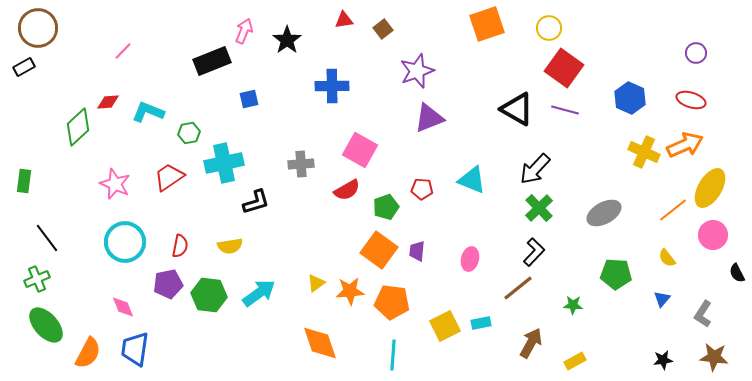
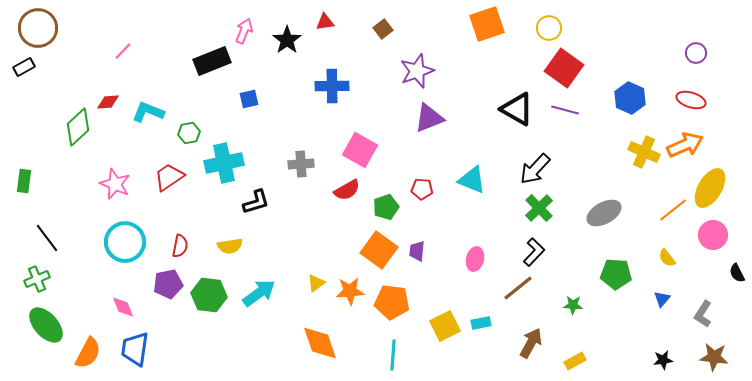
red triangle at (344, 20): moved 19 px left, 2 px down
pink ellipse at (470, 259): moved 5 px right
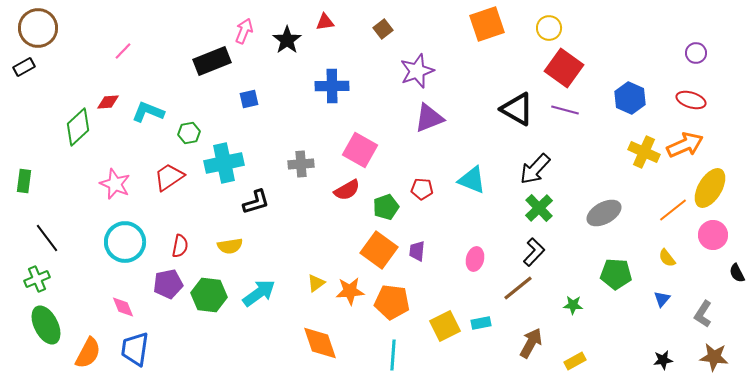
green ellipse at (46, 325): rotated 15 degrees clockwise
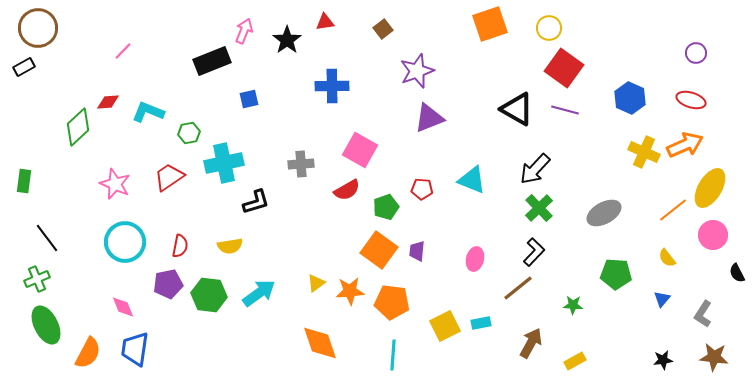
orange square at (487, 24): moved 3 px right
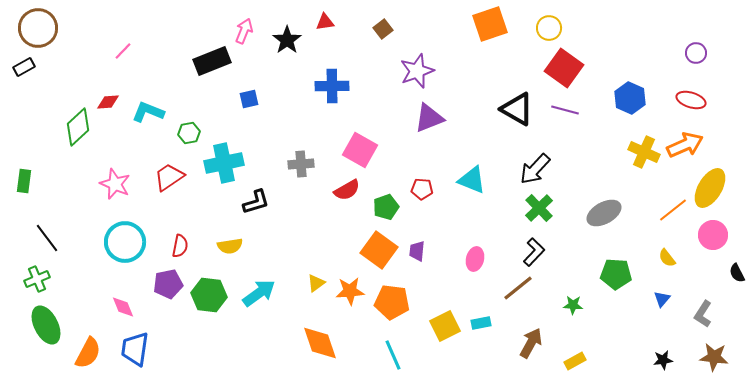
cyan line at (393, 355): rotated 28 degrees counterclockwise
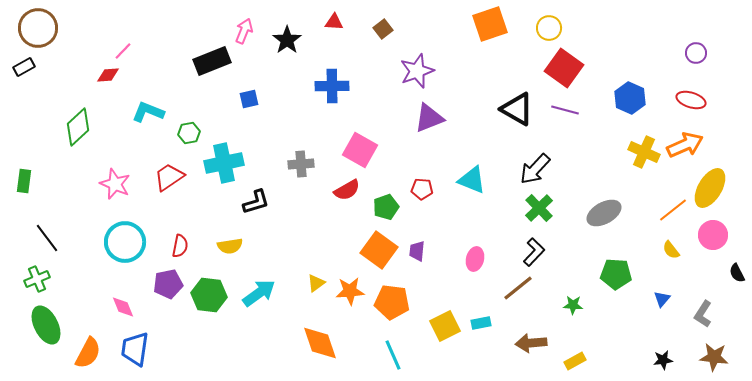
red triangle at (325, 22): moved 9 px right; rotated 12 degrees clockwise
red diamond at (108, 102): moved 27 px up
yellow semicircle at (667, 258): moved 4 px right, 8 px up
brown arrow at (531, 343): rotated 124 degrees counterclockwise
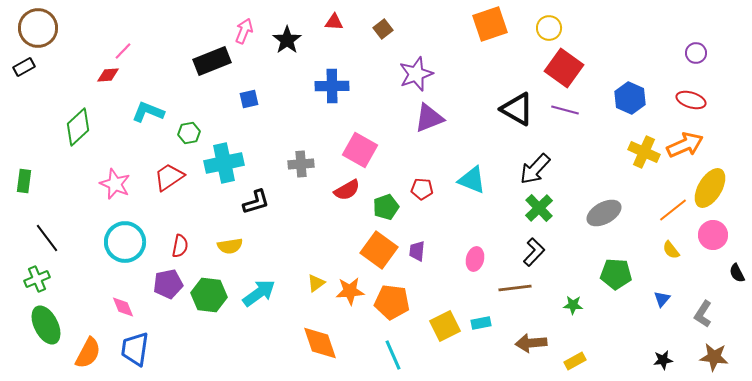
purple star at (417, 71): moved 1 px left, 3 px down
brown line at (518, 288): moved 3 px left; rotated 32 degrees clockwise
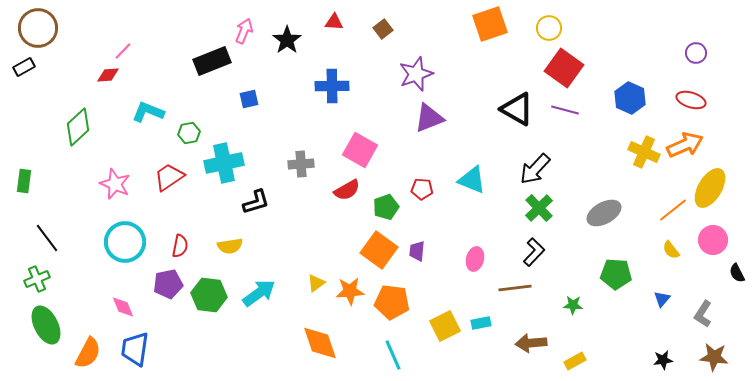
pink circle at (713, 235): moved 5 px down
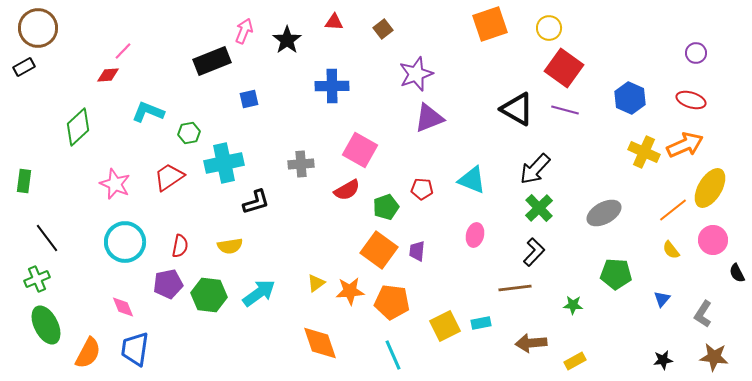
pink ellipse at (475, 259): moved 24 px up
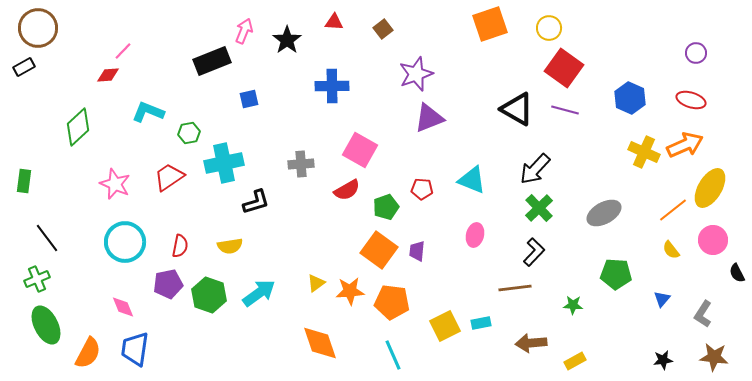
green hexagon at (209, 295): rotated 12 degrees clockwise
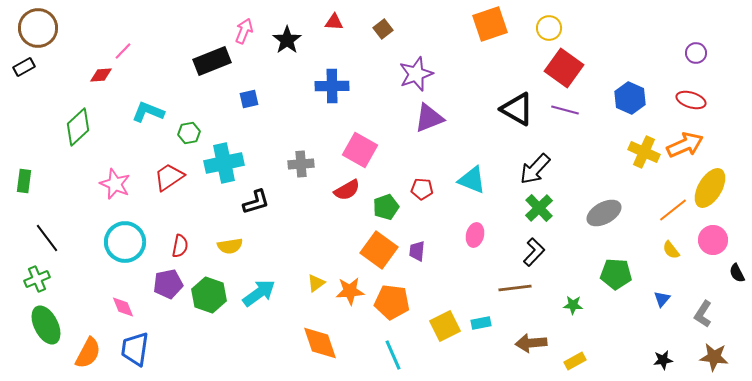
red diamond at (108, 75): moved 7 px left
